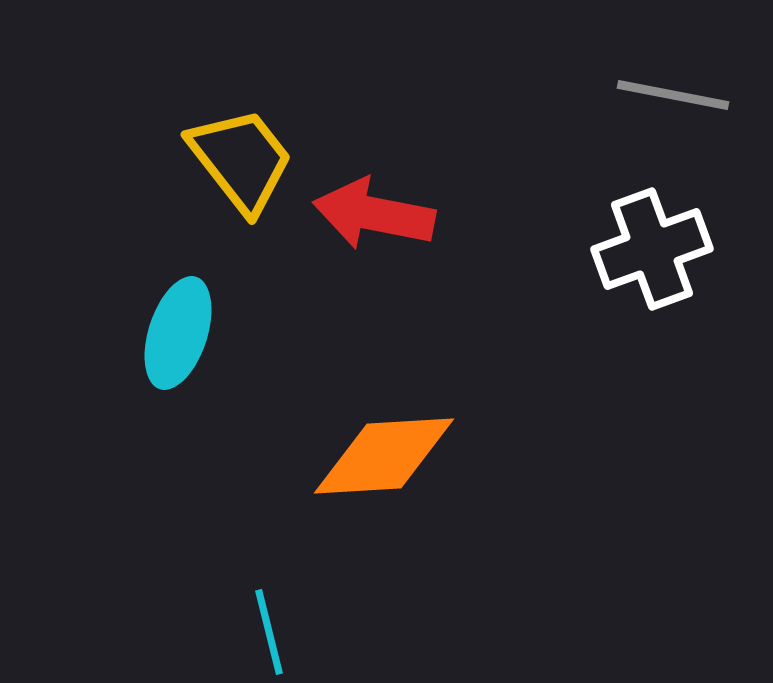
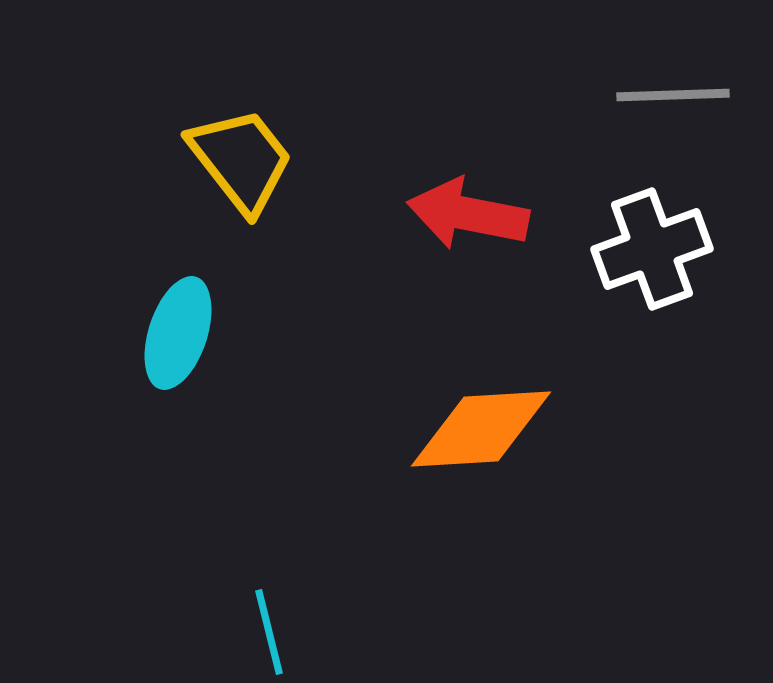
gray line: rotated 13 degrees counterclockwise
red arrow: moved 94 px right
orange diamond: moved 97 px right, 27 px up
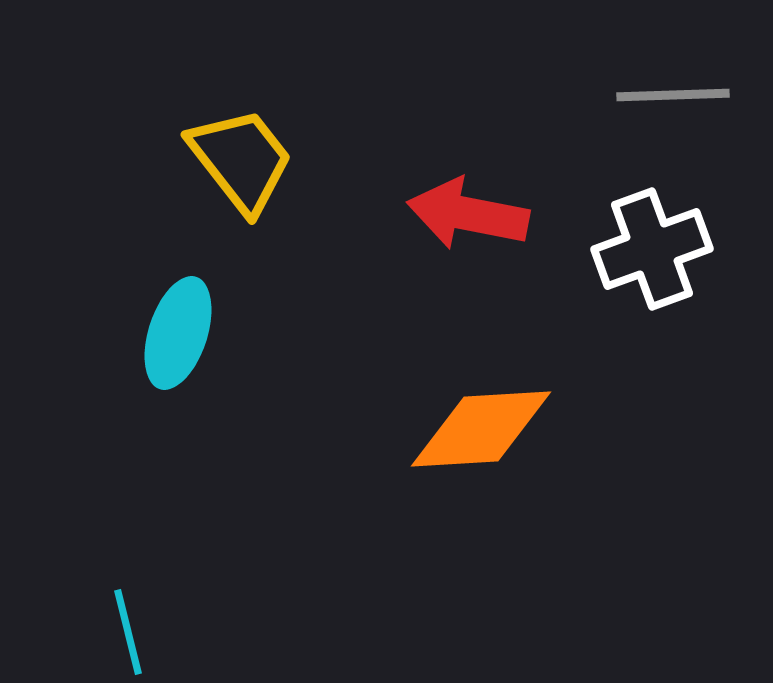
cyan line: moved 141 px left
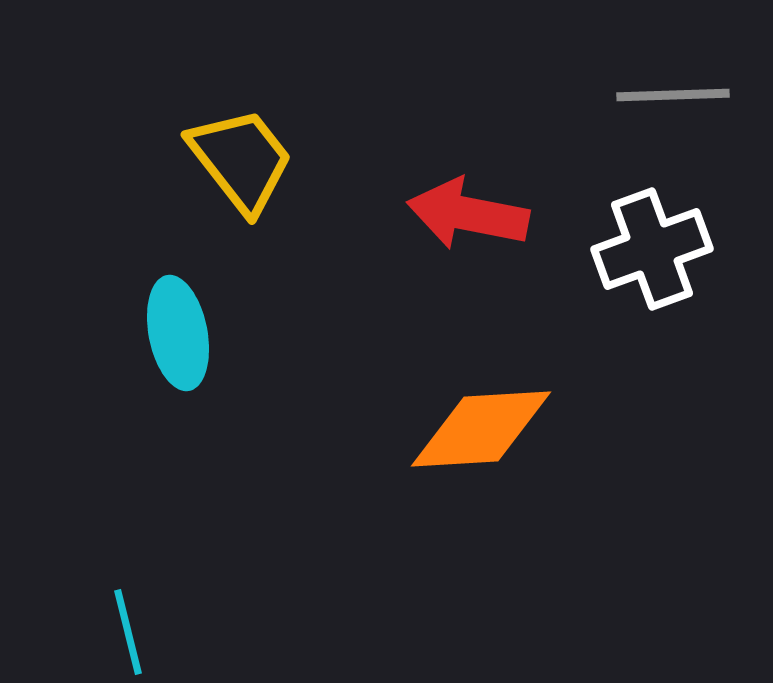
cyan ellipse: rotated 29 degrees counterclockwise
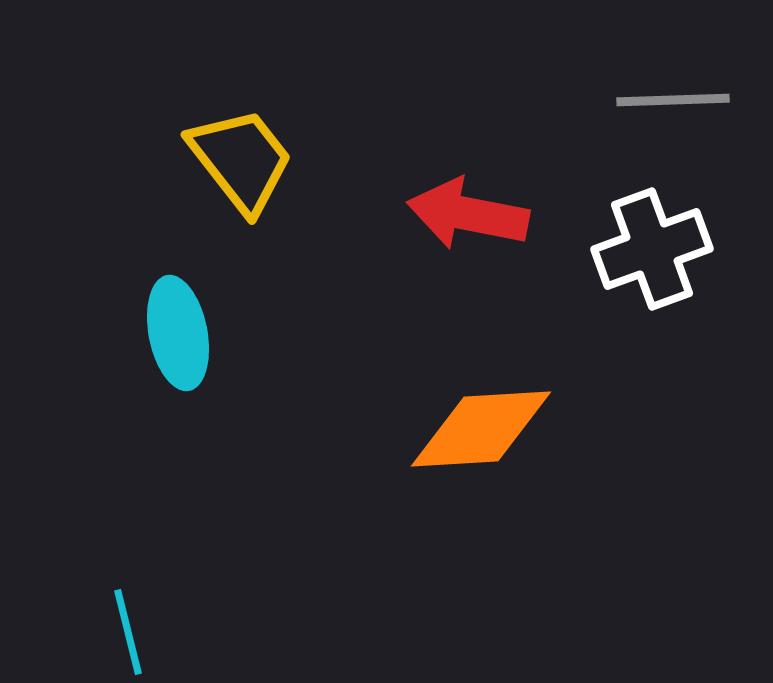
gray line: moved 5 px down
